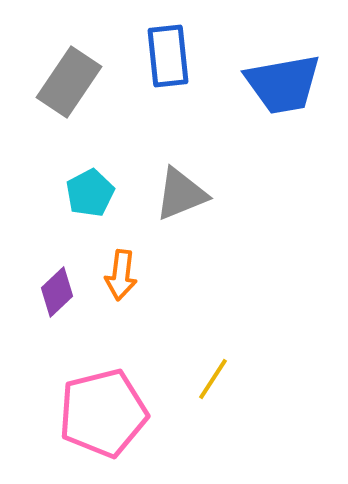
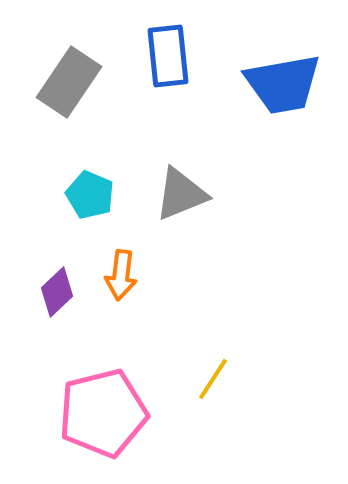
cyan pentagon: moved 2 px down; rotated 21 degrees counterclockwise
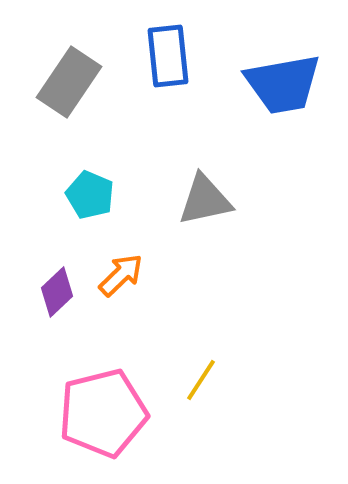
gray triangle: moved 24 px right, 6 px down; rotated 10 degrees clockwise
orange arrow: rotated 141 degrees counterclockwise
yellow line: moved 12 px left, 1 px down
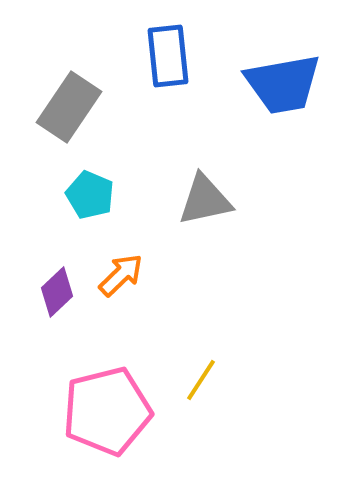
gray rectangle: moved 25 px down
pink pentagon: moved 4 px right, 2 px up
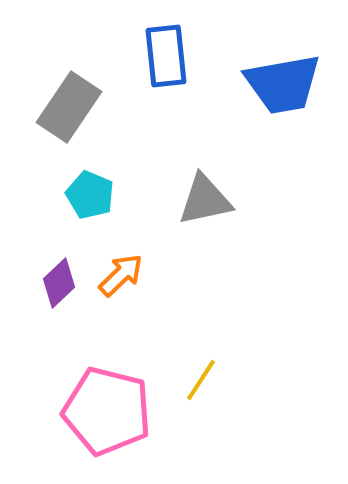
blue rectangle: moved 2 px left
purple diamond: moved 2 px right, 9 px up
pink pentagon: rotated 28 degrees clockwise
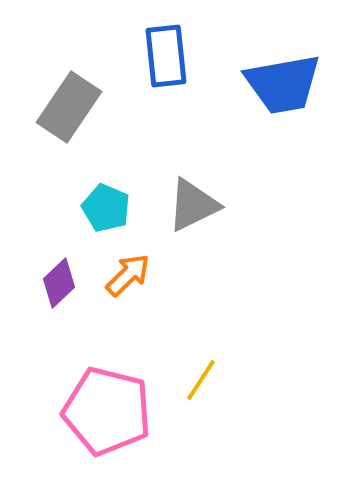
cyan pentagon: moved 16 px right, 13 px down
gray triangle: moved 12 px left, 5 px down; rotated 14 degrees counterclockwise
orange arrow: moved 7 px right
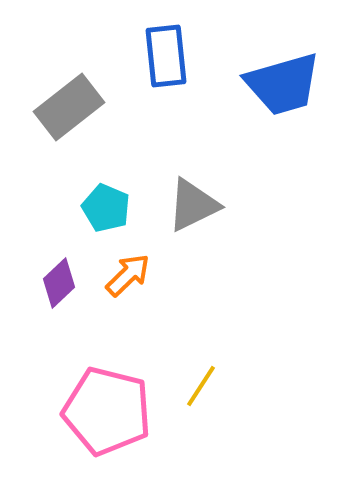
blue trapezoid: rotated 6 degrees counterclockwise
gray rectangle: rotated 18 degrees clockwise
yellow line: moved 6 px down
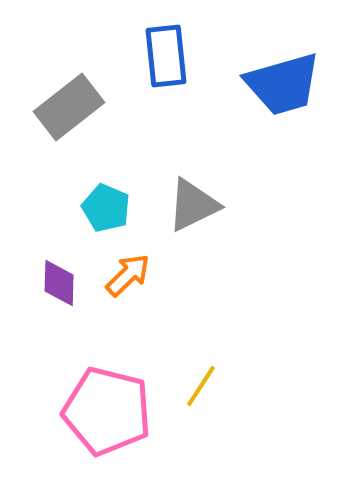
purple diamond: rotated 45 degrees counterclockwise
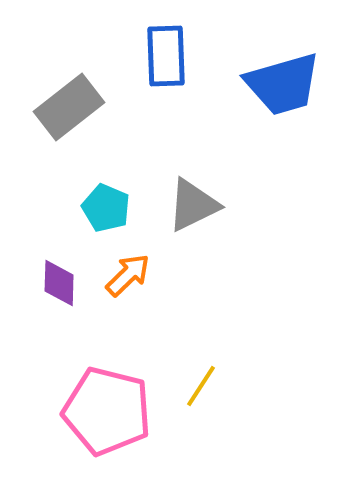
blue rectangle: rotated 4 degrees clockwise
